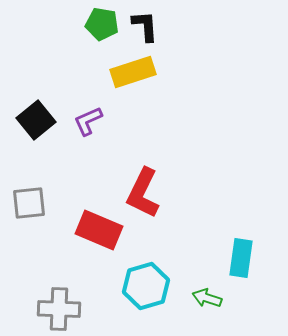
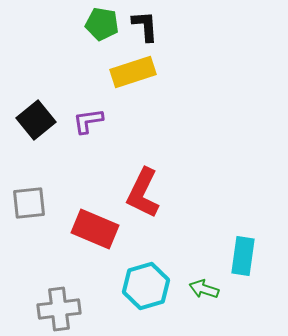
purple L-shape: rotated 16 degrees clockwise
red rectangle: moved 4 px left, 1 px up
cyan rectangle: moved 2 px right, 2 px up
green arrow: moved 3 px left, 9 px up
gray cross: rotated 9 degrees counterclockwise
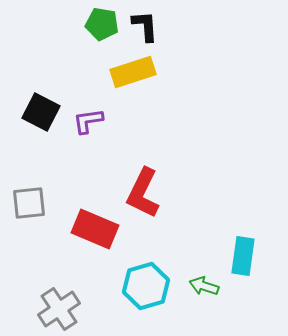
black square: moved 5 px right, 8 px up; rotated 24 degrees counterclockwise
green arrow: moved 3 px up
gray cross: rotated 27 degrees counterclockwise
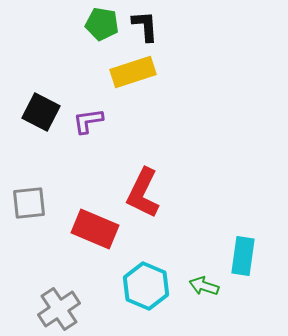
cyan hexagon: rotated 21 degrees counterclockwise
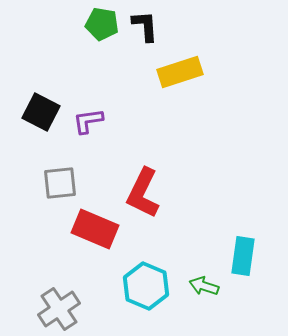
yellow rectangle: moved 47 px right
gray square: moved 31 px right, 20 px up
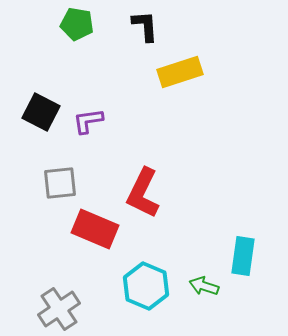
green pentagon: moved 25 px left
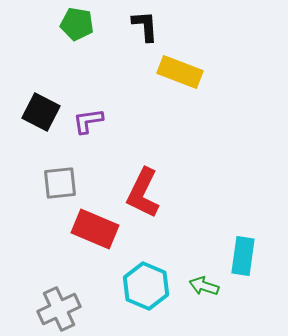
yellow rectangle: rotated 39 degrees clockwise
gray cross: rotated 9 degrees clockwise
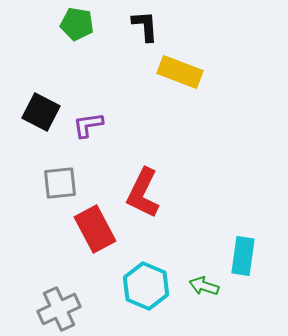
purple L-shape: moved 4 px down
red rectangle: rotated 39 degrees clockwise
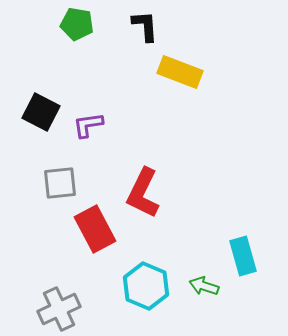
cyan rectangle: rotated 24 degrees counterclockwise
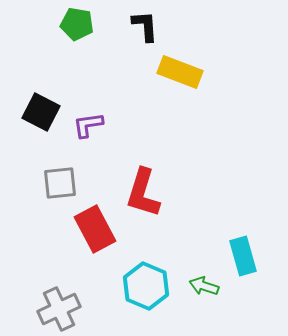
red L-shape: rotated 9 degrees counterclockwise
